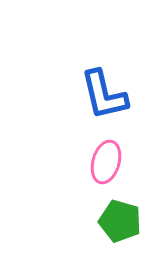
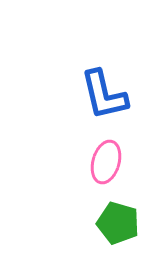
green pentagon: moved 2 px left, 2 px down
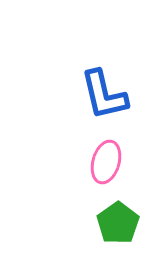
green pentagon: rotated 21 degrees clockwise
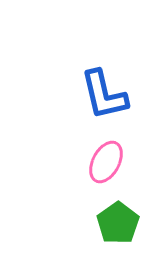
pink ellipse: rotated 12 degrees clockwise
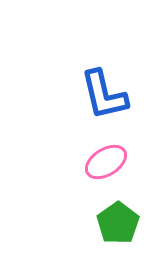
pink ellipse: rotated 30 degrees clockwise
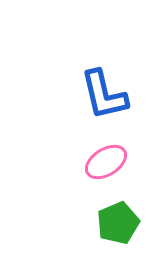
green pentagon: rotated 12 degrees clockwise
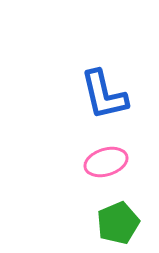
pink ellipse: rotated 15 degrees clockwise
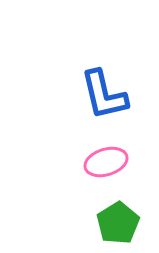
green pentagon: rotated 9 degrees counterclockwise
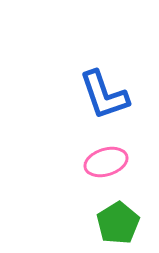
blue L-shape: rotated 6 degrees counterclockwise
